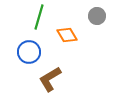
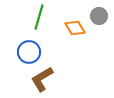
gray circle: moved 2 px right
orange diamond: moved 8 px right, 7 px up
brown L-shape: moved 8 px left
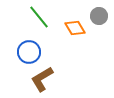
green line: rotated 55 degrees counterclockwise
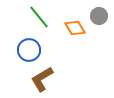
blue circle: moved 2 px up
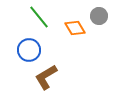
brown L-shape: moved 4 px right, 2 px up
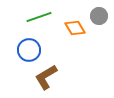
green line: rotated 70 degrees counterclockwise
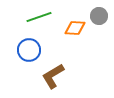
orange diamond: rotated 55 degrees counterclockwise
brown L-shape: moved 7 px right, 1 px up
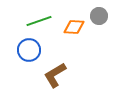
green line: moved 4 px down
orange diamond: moved 1 px left, 1 px up
brown L-shape: moved 2 px right, 1 px up
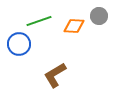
orange diamond: moved 1 px up
blue circle: moved 10 px left, 6 px up
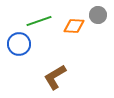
gray circle: moved 1 px left, 1 px up
brown L-shape: moved 2 px down
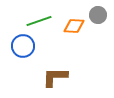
blue circle: moved 4 px right, 2 px down
brown L-shape: rotated 32 degrees clockwise
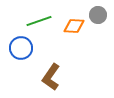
blue circle: moved 2 px left, 2 px down
brown L-shape: moved 4 px left; rotated 56 degrees counterclockwise
